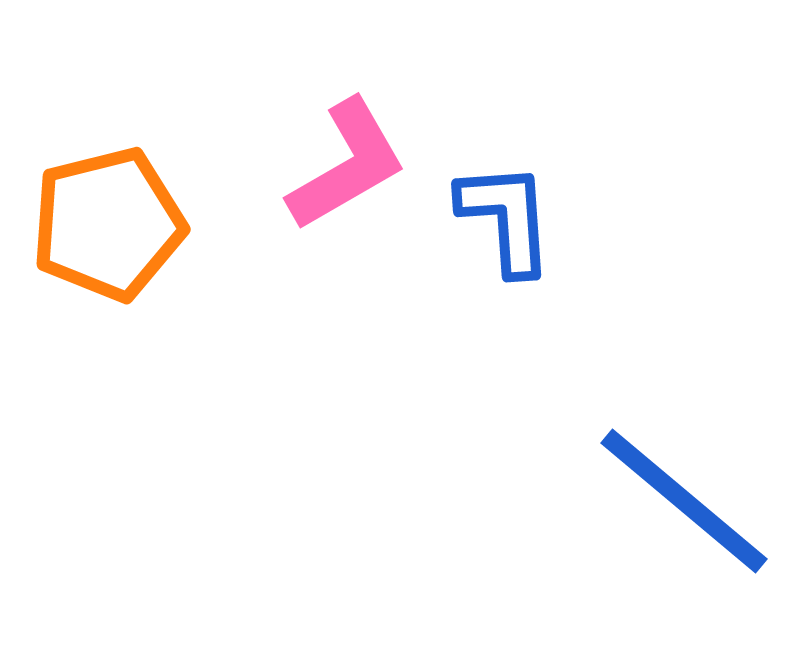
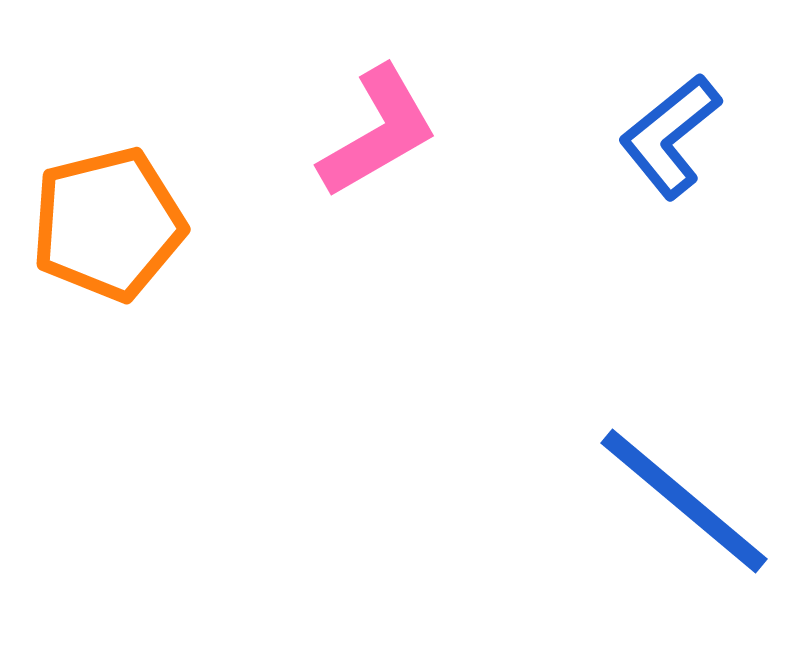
pink L-shape: moved 31 px right, 33 px up
blue L-shape: moved 164 px right, 82 px up; rotated 125 degrees counterclockwise
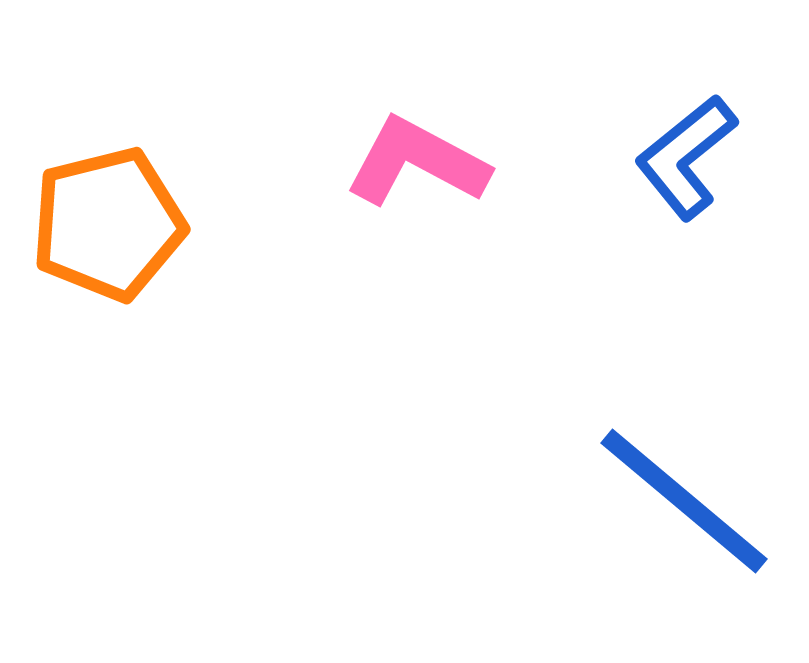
pink L-shape: moved 39 px right, 30 px down; rotated 122 degrees counterclockwise
blue L-shape: moved 16 px right, 21 px down
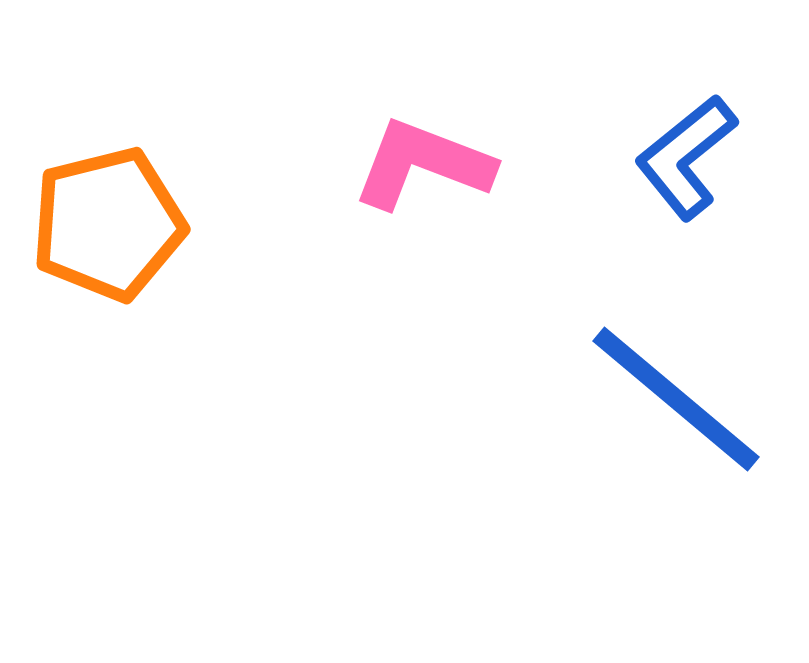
pink L-shape: moved 6 px right, 2 px down; rotated 7 degrees counterclockwise
blue line: moved 8 px left, 102 px up
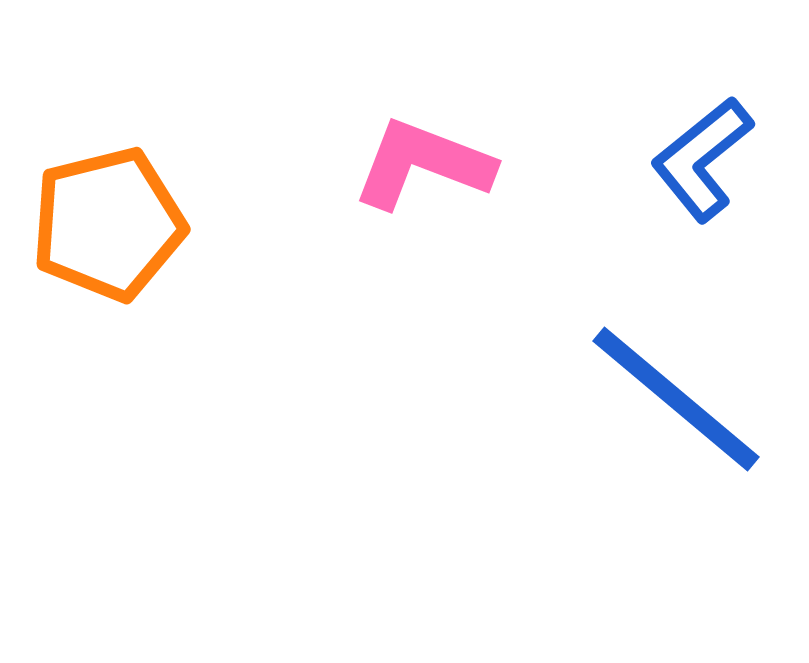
blue L-shape: moved 16 px right, 2 px down
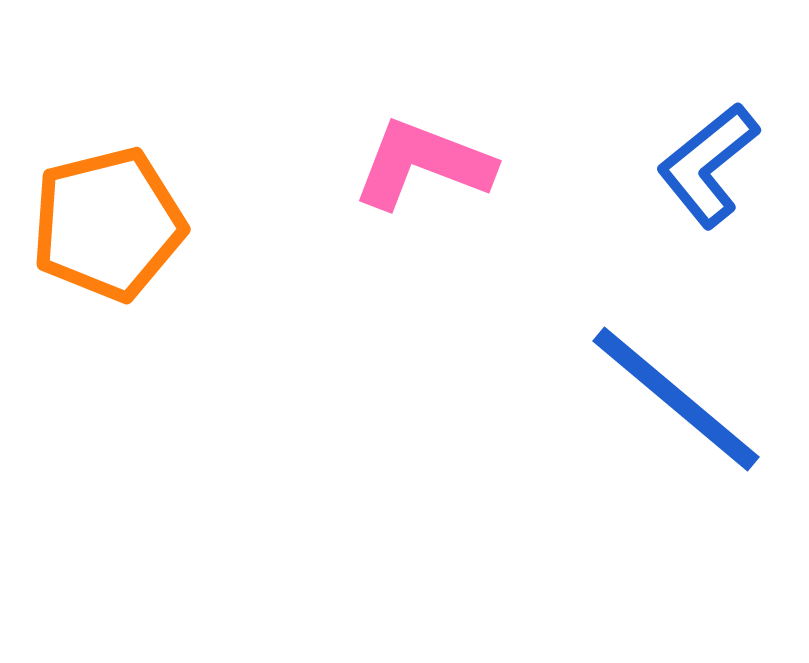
blue L-shape: moved 6 px right, 6 px down
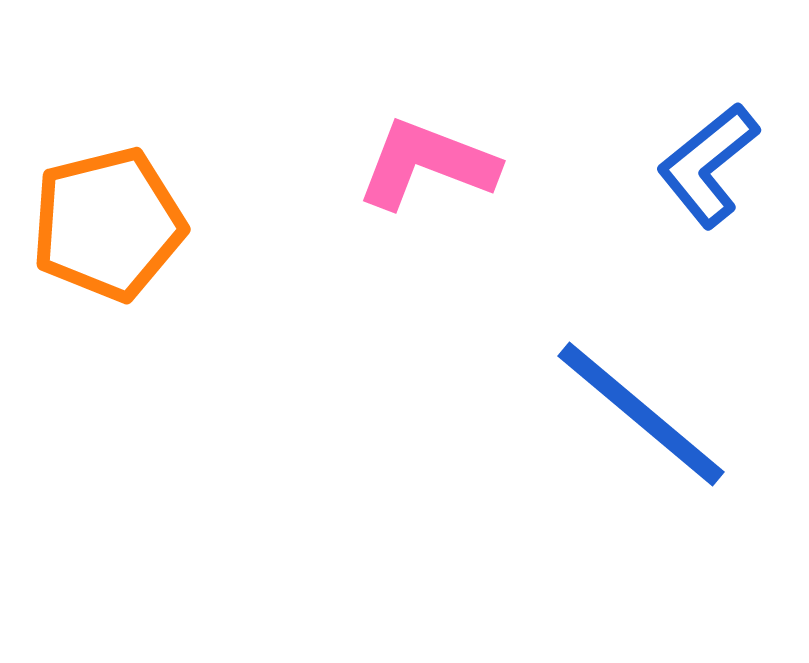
pink L-shape: moved 4 px right
blue line: moved 35 px left, 15 px down
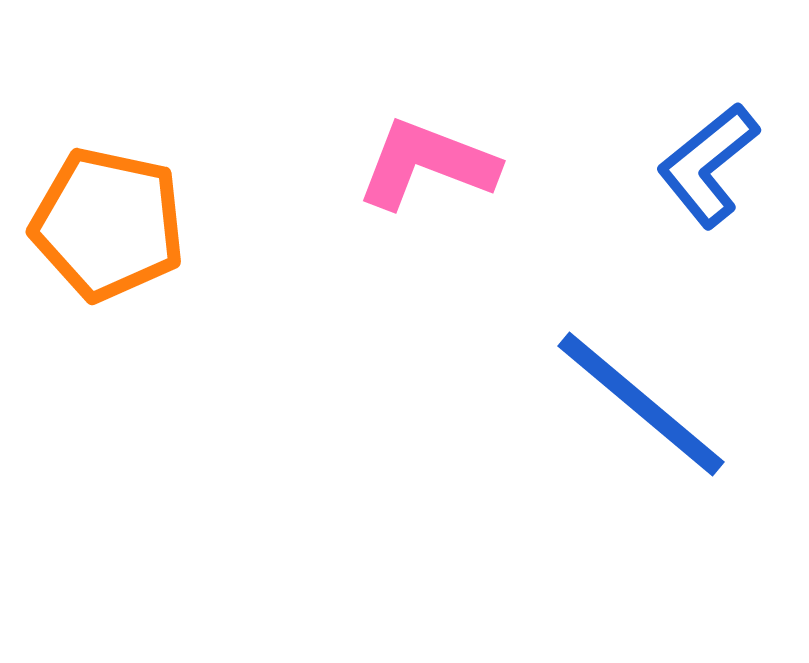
orange pentagon: rotated 26 degrees clockwise
blue line: moved 10 px up
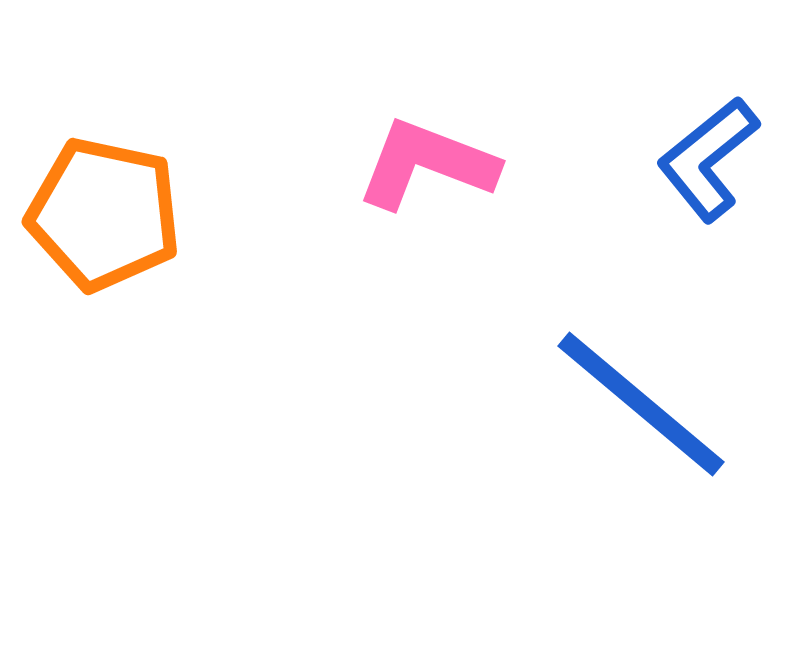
blue L-shape: moved 6 px up
orange pentagon: moved 4 px left, 10 px up
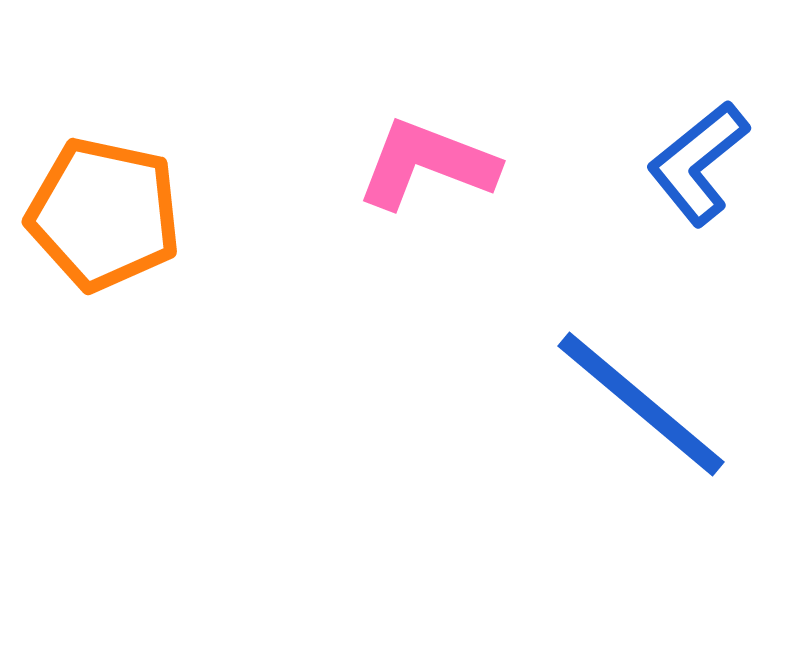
blue L-shape: moved 10 px left, 4 px down
